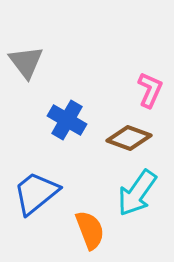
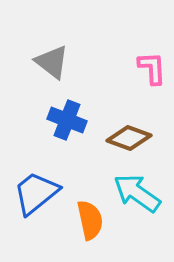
gray triangle: moved 26 px right; rotated 15 degrees counterclockwise
pink L-shape: moved 2 px right, 22 px up; rotated 27 degrees counterclockwise
blue cross: rotated 9 degrees counterclockwise
cyan arrow: rotated 90 degrees clockwise
orange semicircle: moved 10 px up; rotated 9 degrees clockwise
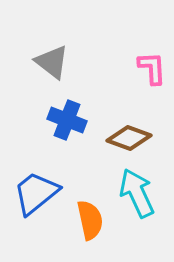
cyan arrow: rotated 30 degrees clockwise
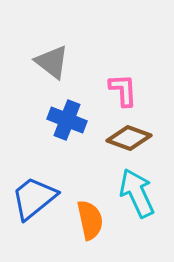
pink L-shape: moved 29 px left, 22 px down
blue trapezoid: moved 2 px left, 5 px down
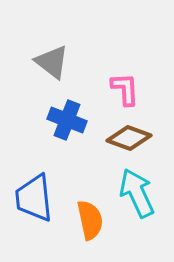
pink L-shape: moved 2 px right, 1 px up
blue trapezoid: rotated 57 degrees counterclockwise
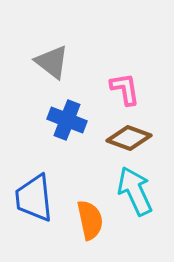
pink L-shape: rotated 6 degrees counterclockwise
cyan arrow: moved 2 px left, 2 px up
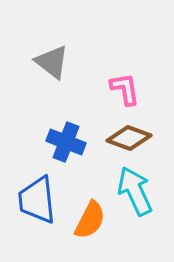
blue cross: moved 1 px left, 22 px down
blue trapezoid: moved 3 px right, 2 px down
orange semicircle: rotated 39 degrees clockwise
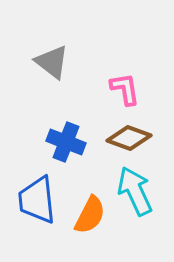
orange semicircle: moved 5 px up
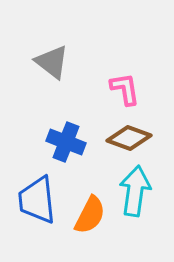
cyan arrow: rotated 33 degrees clockwise
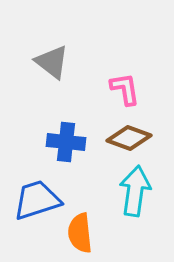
blue cross: rotated 15 degrees counterclockwise
blue trapezoid: rotated 78 degrees clockwise
orange semicircle: moved 10 px left, 18 px down; rotated 147 degrees clockwise
